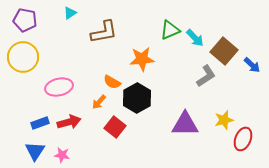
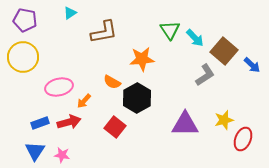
green triangle: rotated 40 degrees counterclockwise
gray L-shape: moved 1 px left, 1 px up
orange arrow: moved 15 px left, 1 px up
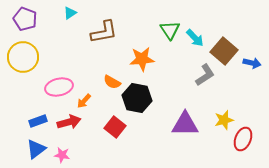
purple pentagon: moved 1 px up; rotated 10 degrees clockwise
blue arrow: moved 2 px up; rotated 30 degrees counterclockwise
black hexagon: rotated 20 degrees counterclockwise
blue rectangle: moved 2 px left, 2 px up
blue triangle: moved 1 px right, 2 px up; rotated 20 degrees clockwise
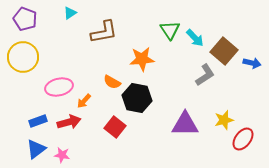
red ellipse: rotated 15 degrees clockwise
